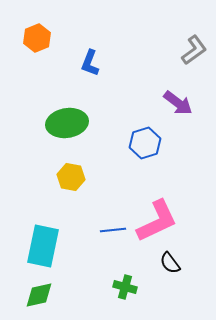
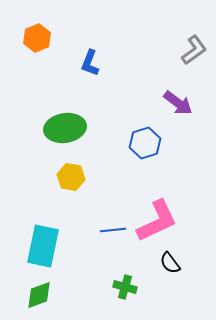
green ellipse: moved 2 px left, 5 px down
green diamond: rotated 8 degrees counterclockwise
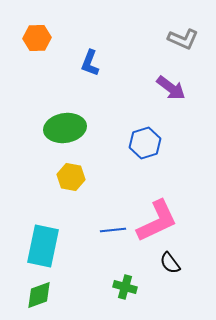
orange hexagon: rotated 20 degrees clockwise
gray L-shape: moved 11 px left, 11 px up; rotated 60 degrees clockwise
purple arrow: moved 7 px left, 15 px up
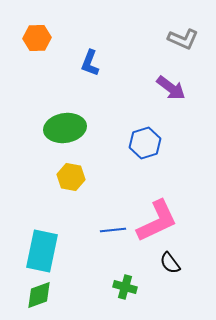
cyan rectangle: moved 1 px left, 5 px down
